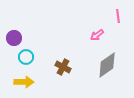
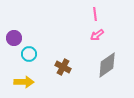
pink line: moved 23 px left, 2 px up
cyan circle: moved 3 px right, 3 px up
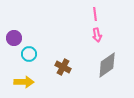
pink arrow: rotated 64 degrees counterclockwise
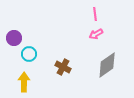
pink arrow: moved 1 px left, 1 px up; rotated 72 degrees clockwise
yellow arrow: rotated 90 degrees counterclockwise
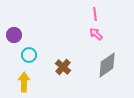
pink arrow: rotated 72 degrees clockwise
purple circle: moved 3 px up
cyan circle: moved 1 px down
brown cross: rotated 14 degrees clockwise
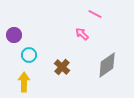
pink line: rotated 56 degrees counterclockwise
pink arrow: moved 14 px left
brown cross: moved 1 px left
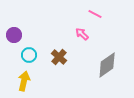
brown cross: moved 3 px left, 10 px up
yellow arrow: moved 1 px up; rotated 12 degrees clockwise
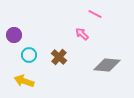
gray diamond: rotated 40 degrees clockwise
yellow arrow: rotated 84 degrees counterclockwise
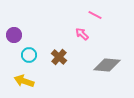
pink line: moved 1 px down
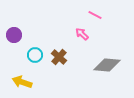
cyan circle: moved 6 px right
yellow arrow: moved 2 px left, 1 px down
